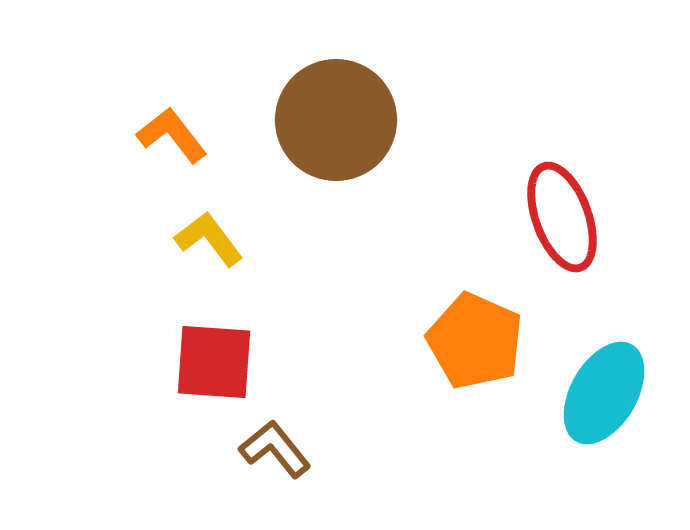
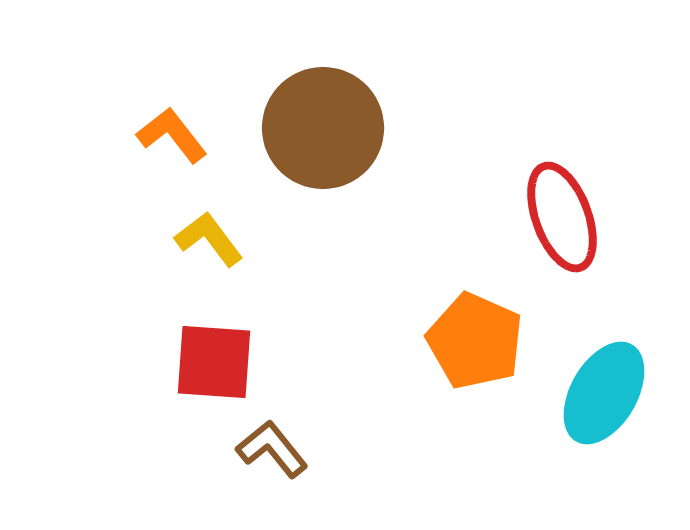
brown circle: moved 13 px left, 8 px down
brown L-shape: moved 3 px left
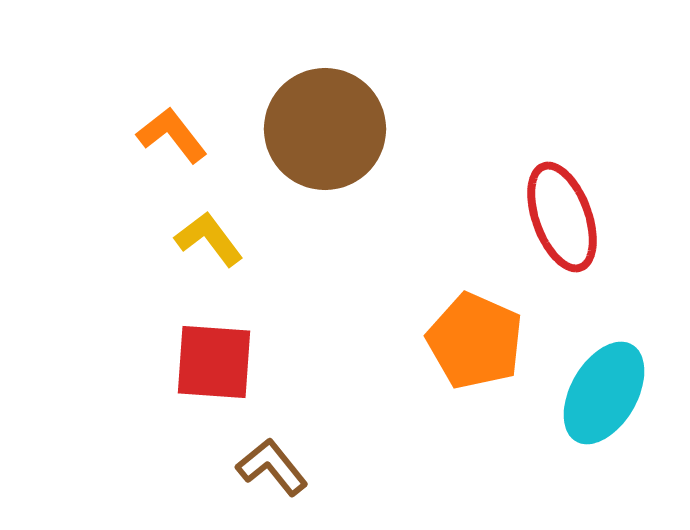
brown circle: moved 2 px right, 1 px down
brown L-shape: moved 18 px down
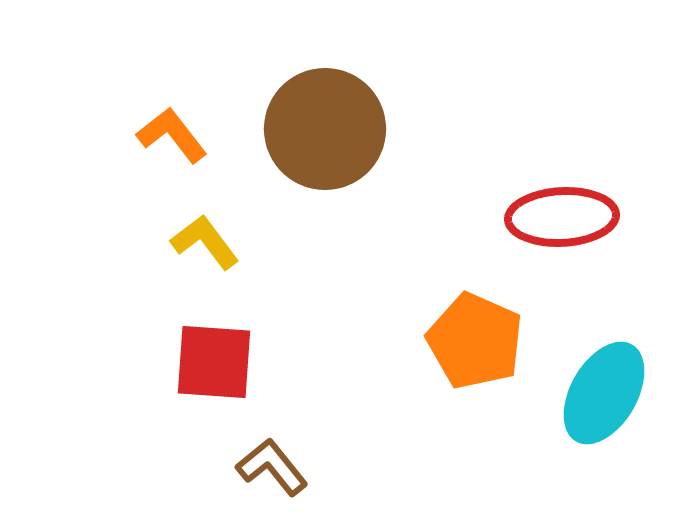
red ellipse: rotated 73 degrees counterclockwise
yellow L-shape: moved 4 px left, 3 px down
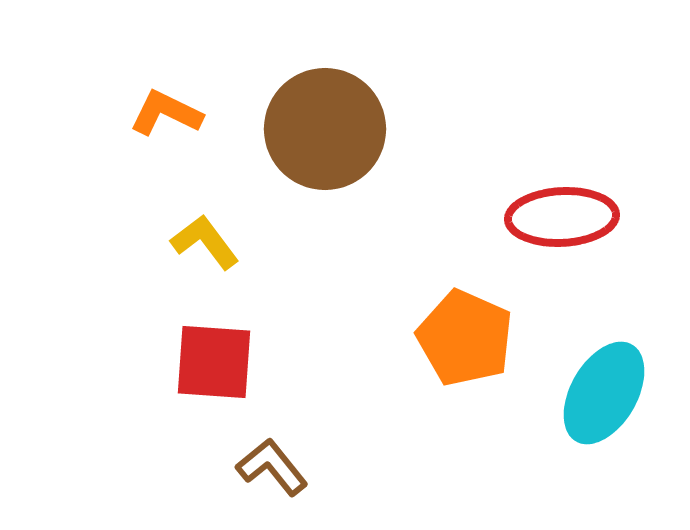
orange L-shape: moved 6 px left, 22 px up; rotated 26 degrees counterclockwise
orange pentagon: moved 10 px left, 3 px up
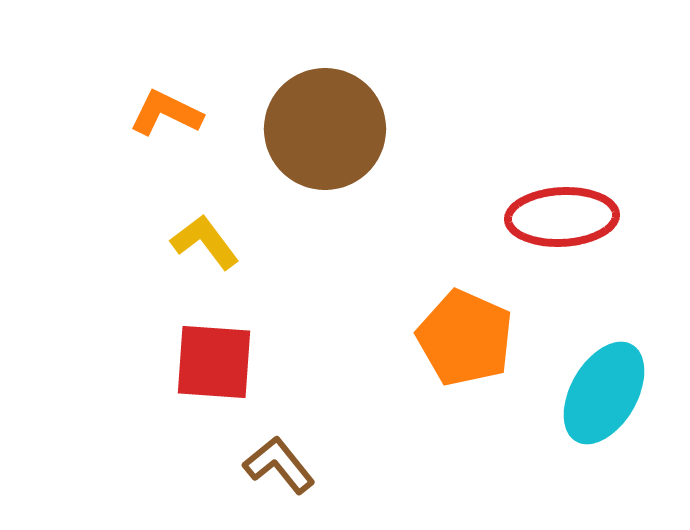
brown L-shape: moved 7 px right, 2 px up
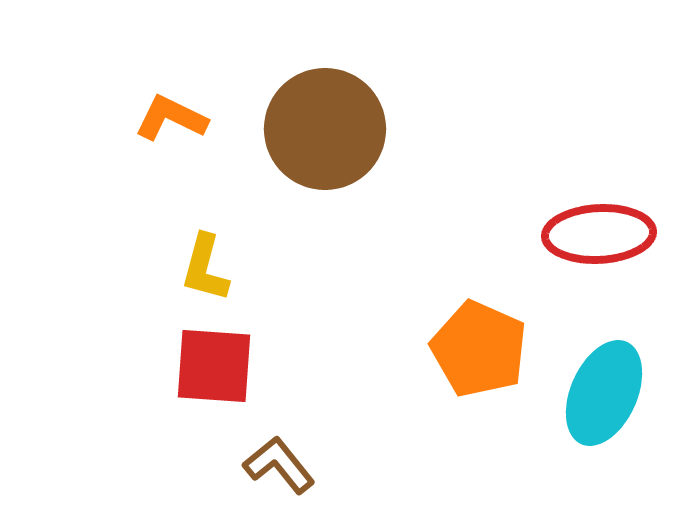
orange L-shape: moved 5 px right, 5 px down
red ellipse: moved 37 px right, 17 px down
yellow L-shape: moved 26 px down; rotated 128 degrees counterclockwise
orange pentagon: moved 14 px right, 11 px down
red square: moved 4 px down
cyan ellipse: rotated 6 degrees counterclockwise
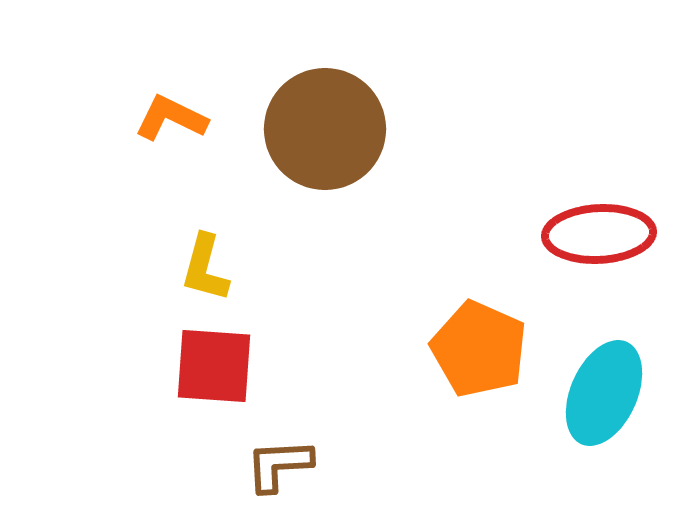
brown L-shape: rotated 54 degrees counterclockwise
